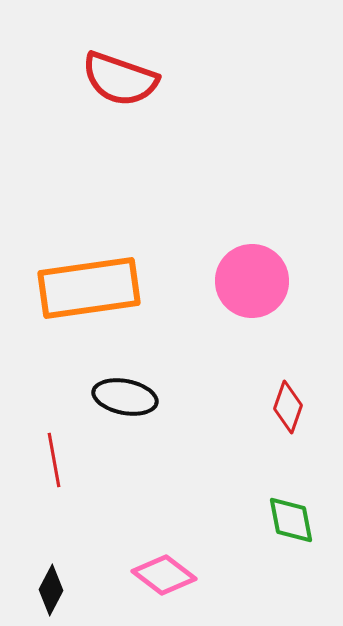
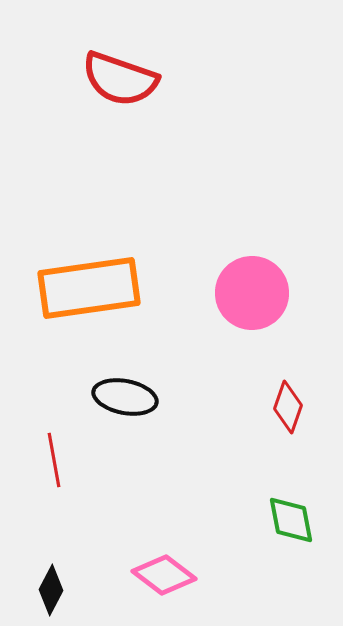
pink circle: moved 12 px down
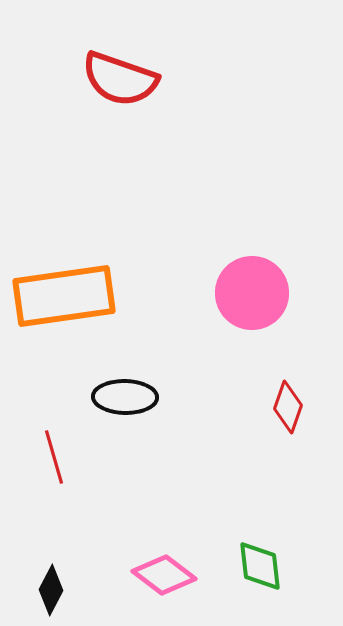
orange rectangle: moved 25 px left, 8 px down
black ellipse: rotated 10 degrees counterclockwise
red line: moved 3 px up; rotated 6 degrees counterclockwise
green diamond: moved 31 px left, 46 px down; rotated 4 degrees clockwise
